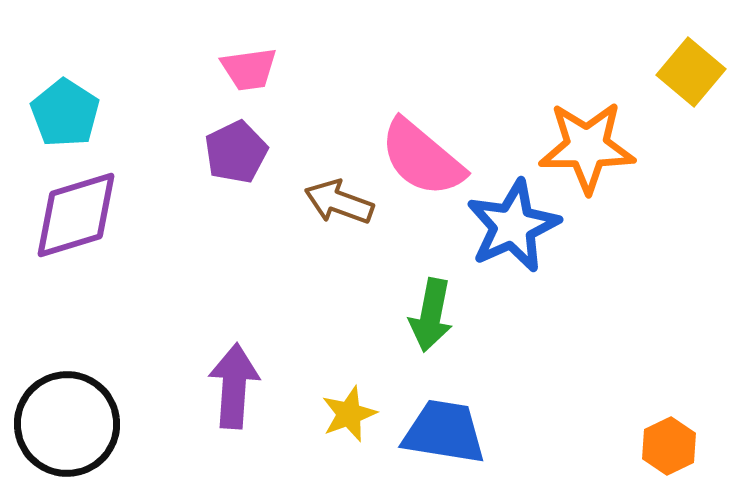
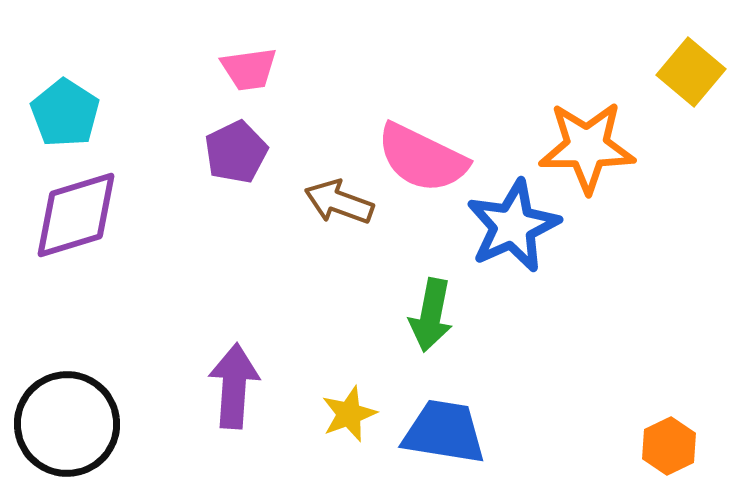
pink semicircle: rotated 14 degrees counterclockwise
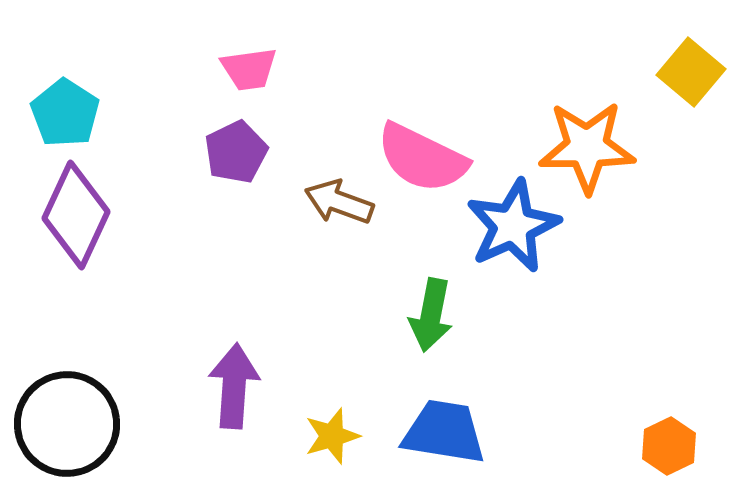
purple diamond: rotated 48 degrees counterclockwise
yellow star: moved 17 px left, 22 px down; rotated 4 degrees clockwise
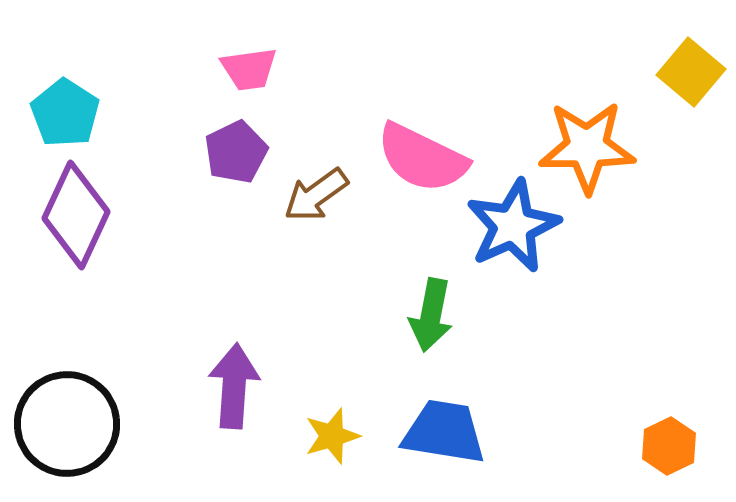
brown arrow: moved 23 px left, 7 px up; rotated 56 degrees counterclockwise
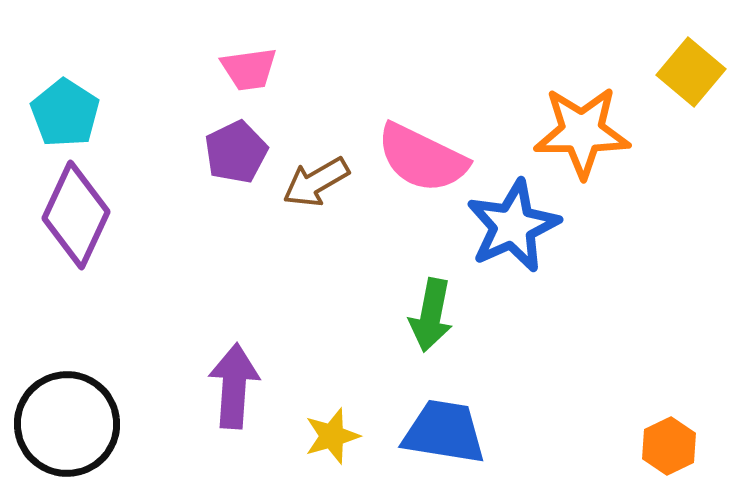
orange star: moved 5 px left, 15 px up
brown arrow: moved 13 px up; rotated 6 degrees clockwise
